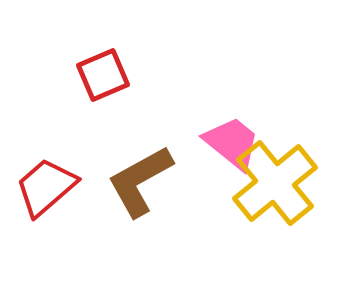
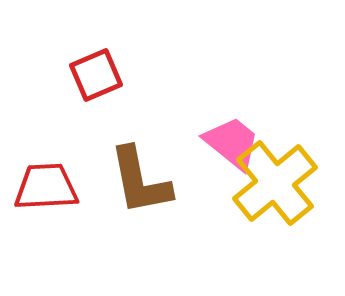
red square: moved 7 px left
brown L-shape: rotated 72 degrees counterclockwise
red trapezoid: rotated 38 degrees clockwise
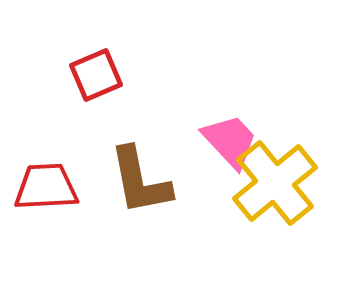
pink trapezoid: moved 2 px left, 2 px up; rotated 8 degrees clockwise
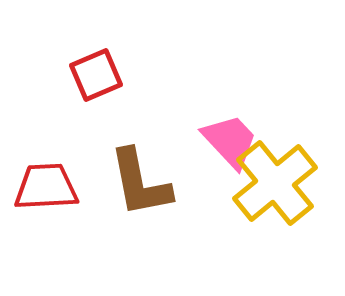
brown L-shape: moved 2 px down
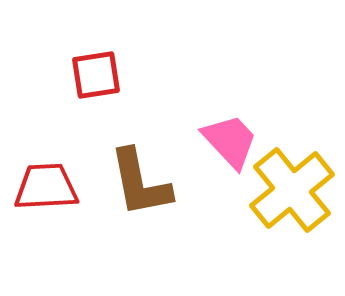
red square: rotated 14 degrees clockwise
yellow cross: moved 17 px right, 7 px down
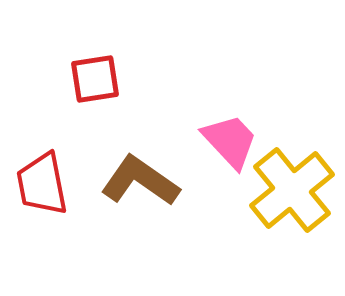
red square: moved 1 px left, 4 px down
brown L-shape: moved 2 px up; rotated 136 degrees clockwise
red trapezoid: moved 4 px left, 3 px up; rotated 98 degrees counterclockwise
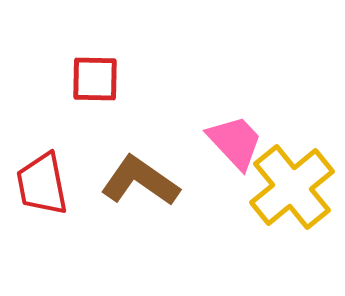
red square: rotated 10 degrees clockwise
pink trapezoid: moved 5 px right, 1 px down
yellow cross: moved 3 px up
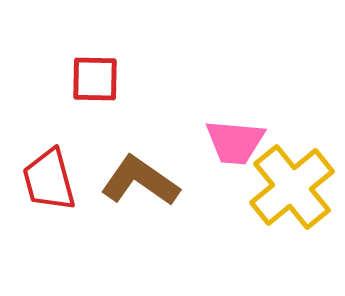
pink trapezoid: rotated 138 degrees clockwise
red trapezoid: moved 7 px right, 4 px up; rotated 4 degrees counterclockwise
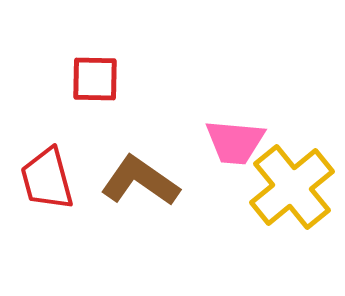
red trapezoid: moved 2 px left, 1 px up
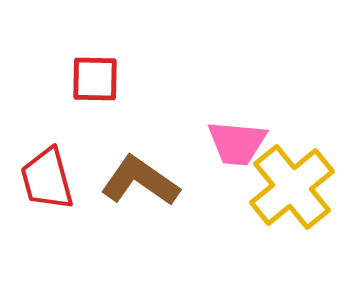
pink trapezoid: moved 2 px right, 1 px down
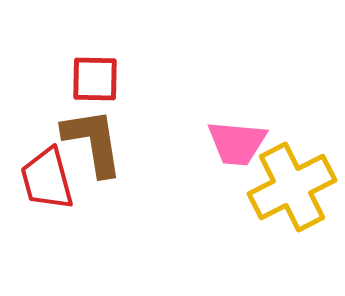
brown L-shape: moved 47 px left, 39 px up; rotated 46 degrees clockwise
yellow cross: rotated 12 degrees clockwise
